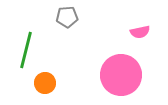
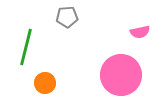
green line: moved 3 px up
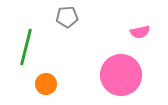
orange circle: moved 1 px right, 1 px down
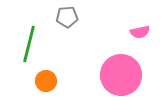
green line: moved 3 px right, 3 px up
orange circle: moved 3 px up
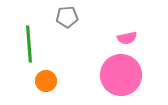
pink semicircle: moved 13 px left, 6 px down
green line: rotated 18 degrees counterclockwise
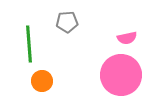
gray pentagon: moved 5 px down
orange circle: moved 4 px left
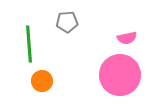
pink circle: moved 1 px left
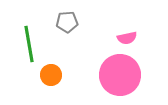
green line: rotated 6 degrees counterclockwise
orange circle: moved 9 px right, 6 px up
